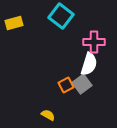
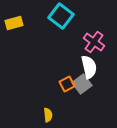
pink cross: rotated 35 degrees clockwise
white semicircle: moved 3 px down; rotated 30 degrees counterclockwise
orange square: moved 1 px right, 1 px up
yellow semicircle: rotated 56 degrees clockwise
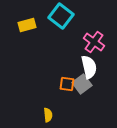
yellow rectangle: moved 13 px right, 2 px down
orange square: rotated 35 degrees clockwise
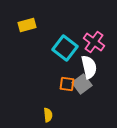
cyan square: moved 4 px right, 32 px down
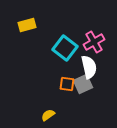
pink cross: rotated 25 degrees clockwise
gray square: moved 1 px right; rotated 12 degrees clockwise
yellow semicircle: rotated 120 degrees counterclockwise
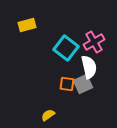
cyan square: moved 1 px right
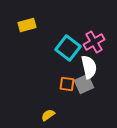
cyan square: moved 2 px right
gray square: moved 1 px right
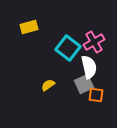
yellow rectangle: moved 2 px right, 2 px down
orange square: moved 29 px right, 11 px down
yellow semicircle: moved 30 px up
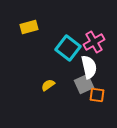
orange square: moved 1 px right
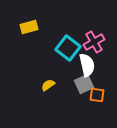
white semicircle: moved 2 px left, 2 px up
